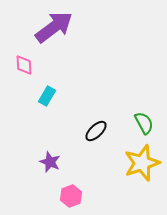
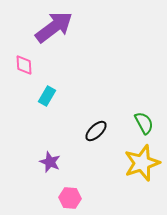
pink hexagon: moved 1 px left, 2 px down; rotated 25 degrees clockwise
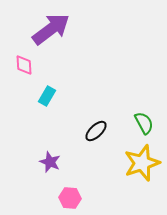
purple arrow: moved 3 px left, 2 px down
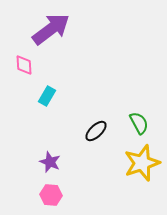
green semicircle: moved 5 px left
pink hexagon: moved 19 px left, 3 px up
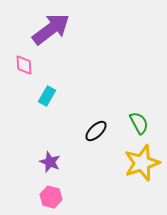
pink hexagon: moved 2 px down; rotated 10 degrees clockwise
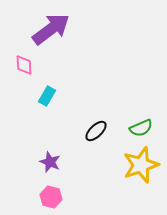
green semicircle: moved 2 px right, 5 px down; rotated 95 degrees clockwise
yellow star: moved 1 px left, 2 px down
